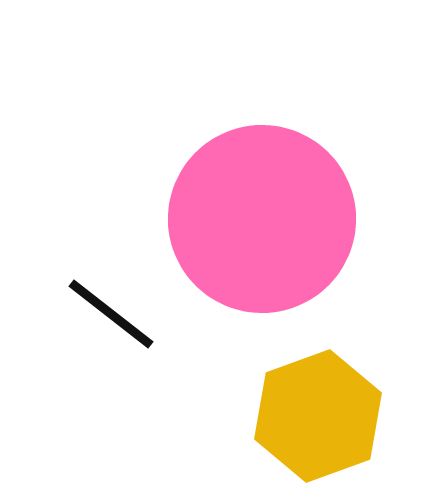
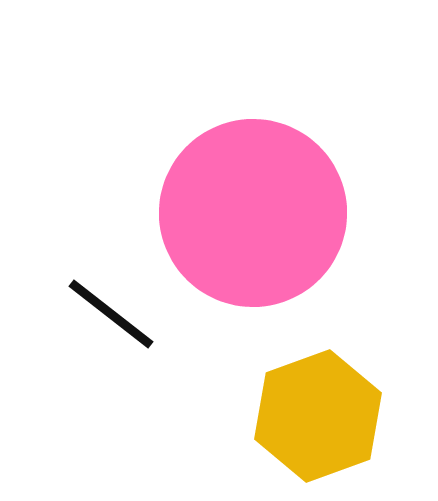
pink circle: moved 9 px left, 6 px up
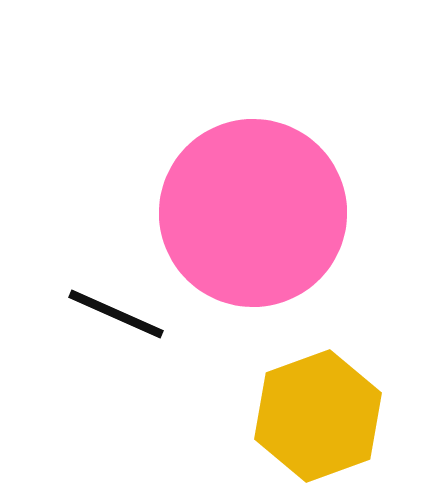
black line: moved 5 px right; rotated 14 degrees counterclockwise
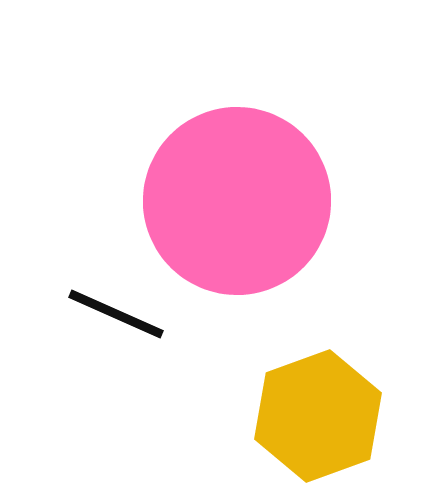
pink circle: moved 16 px left, 12 px up
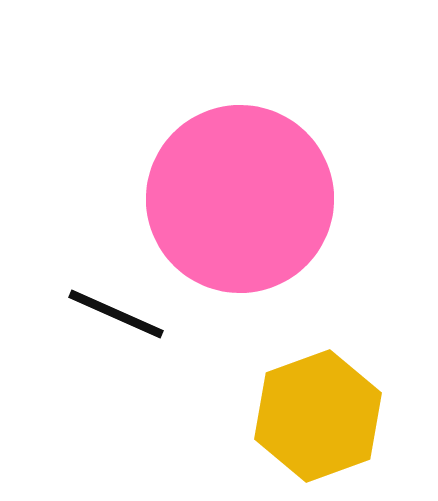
pink circle: moved 3 px right, 2 px up
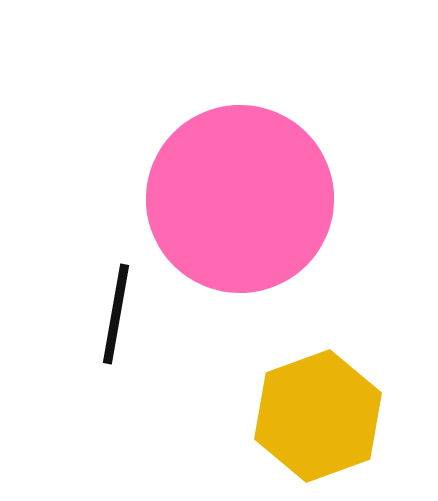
black line: rotated 76 degrees clockwise
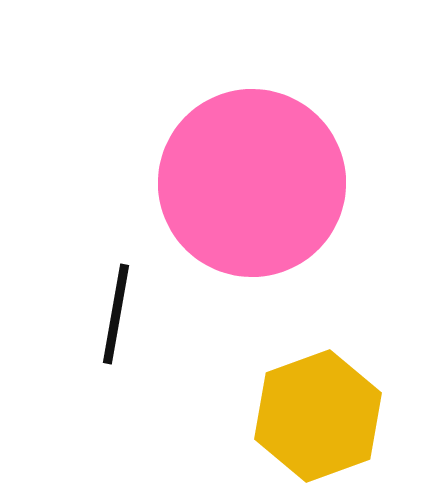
pink circle: moved 12 px right, 16 px up
